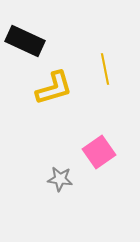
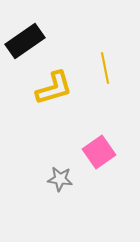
black rectangle: rotated 60 degrees counterclockwise
yellow line: moved 1 px up
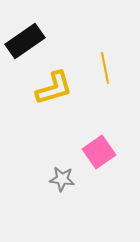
gray star: moved 2 px right
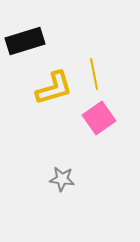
black rectangle: rotated 18 degrees clockwise
yellow line: moved 11 px left, 6 px down
pink square: moved 34 px up
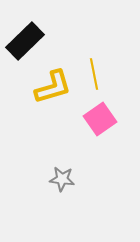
black rectangle: rotated 27 degrees counterclockwise
yellow L-shape: moved 1 px left, 1 px up
pink square: moved 1 px right, 1 px down
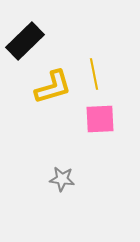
pink square: rotated 32 degrees clockwise
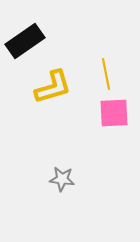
black rectangle: rotated 9 degrees clockwise
yellow line: moved 12 px right
pink square: moved 14 px right, 6 px up
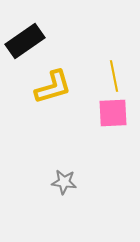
yellow line: moved 8 px right, 2 px down
pink square: moved 1 px left
gray star: moved 2 px right, 3 px down
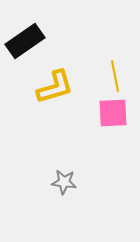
yellow line: moved 1 px right
yellow L-shape: moved 2 px right
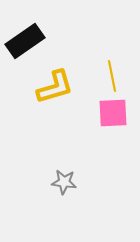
yellow line: moved 3 px left
